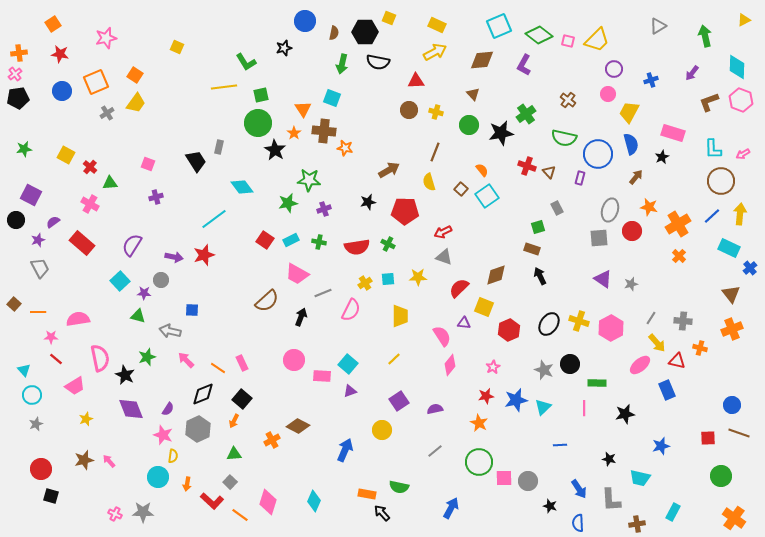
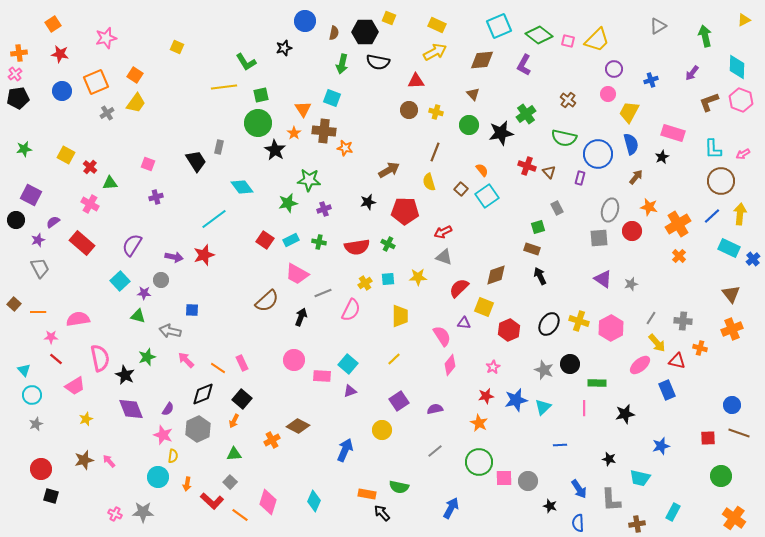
blue cross at (750, 268): moved 3 px right, 9 px up
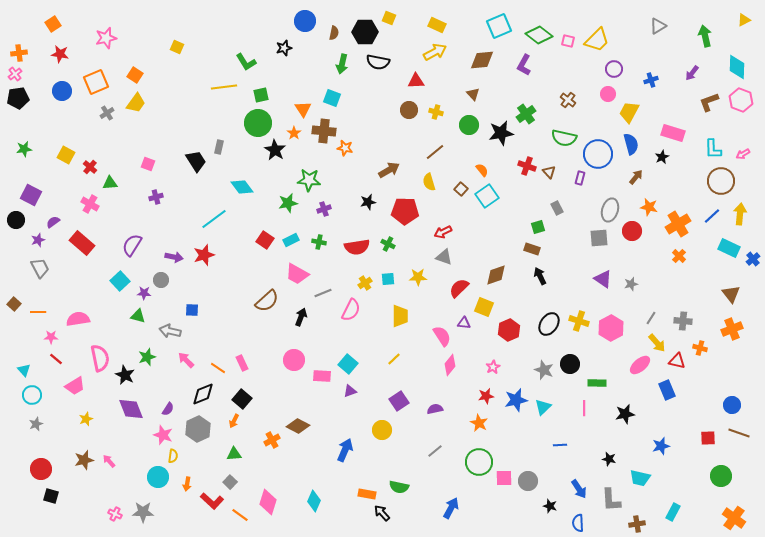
brown line at (435, 152): rotated 30 degrees clockwise
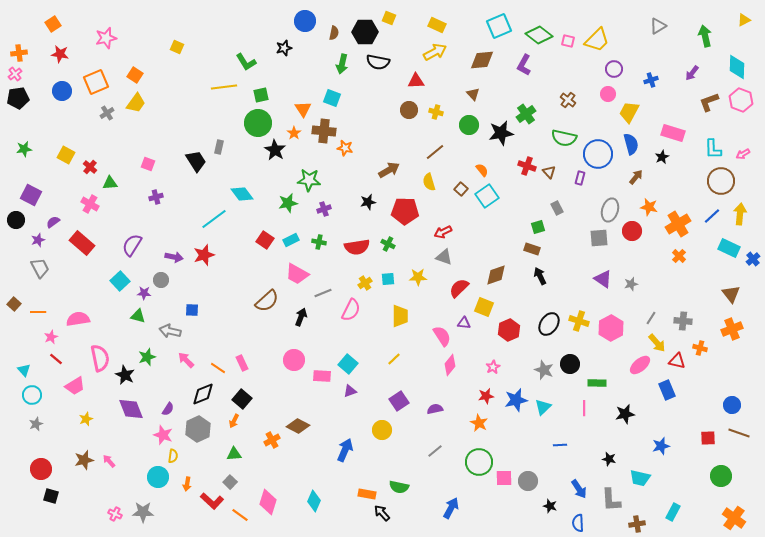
cyan diamond at (242, 187): moved 7 px down
pink star at (51, 337): rotated 24 degrees counterclockwise
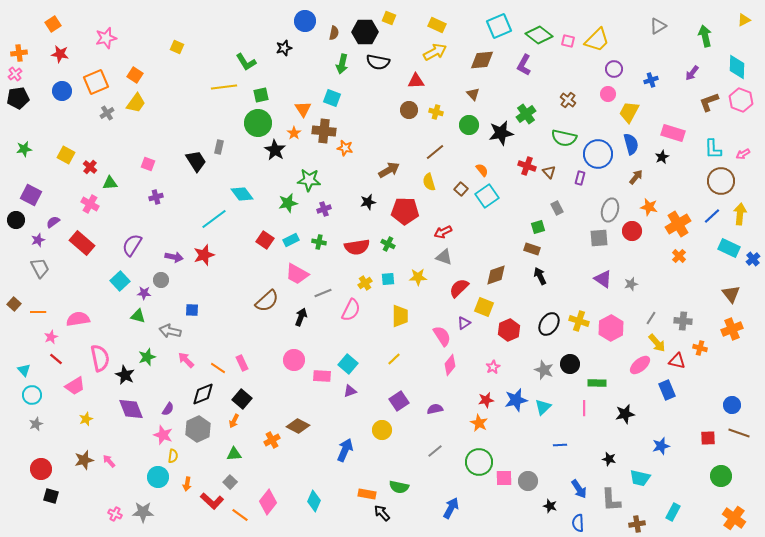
purple triangle at (464, 323): rotated 40 degrees counterclockwise
red star at (486, 396): moved 4 px down
pink diamond at (268, 502): rotated 20 degrees clockwise
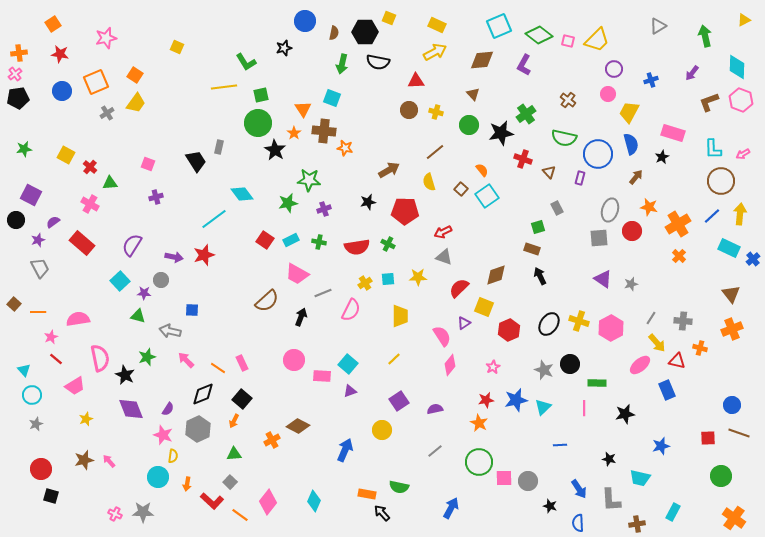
red cross at (527, 166): moved 4 px left, 7 px up
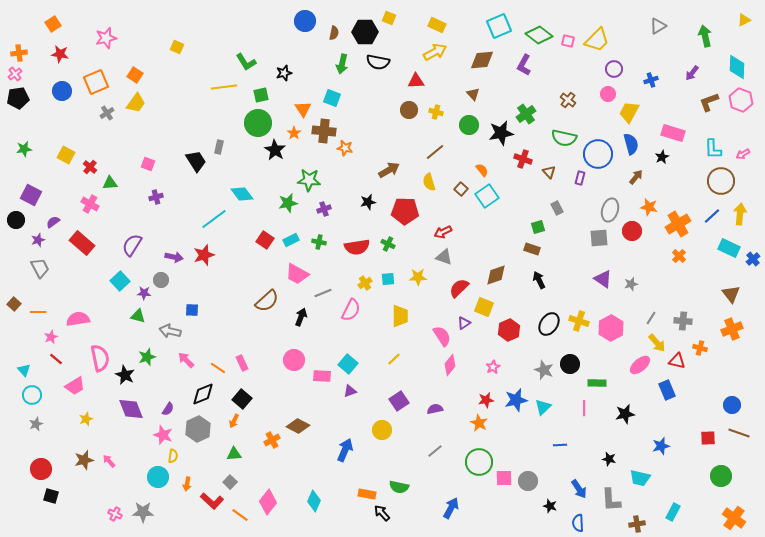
black star at (284, 48): moved 25 px down
black arrow at (540, 276): moved 1 px left, 4 px down
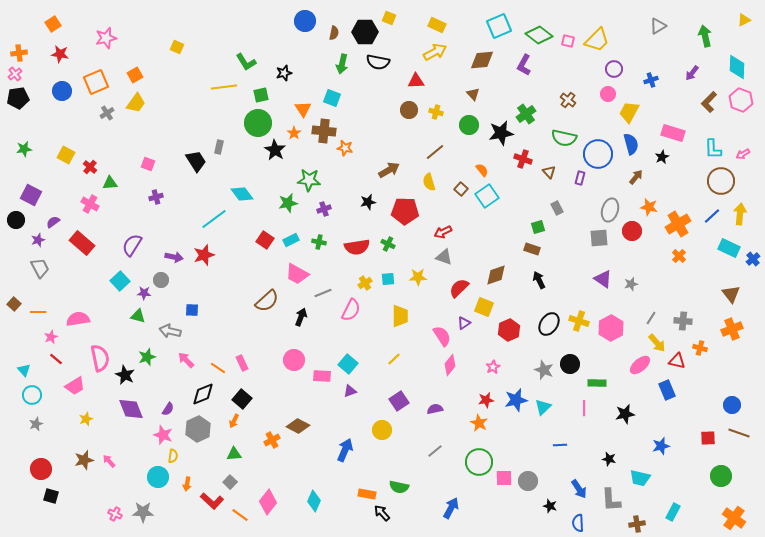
orange square at (135, 75): rotated 28 degrees clockwise
brown L-shape at (709, 102): rotated 25 degrees counterclockwise
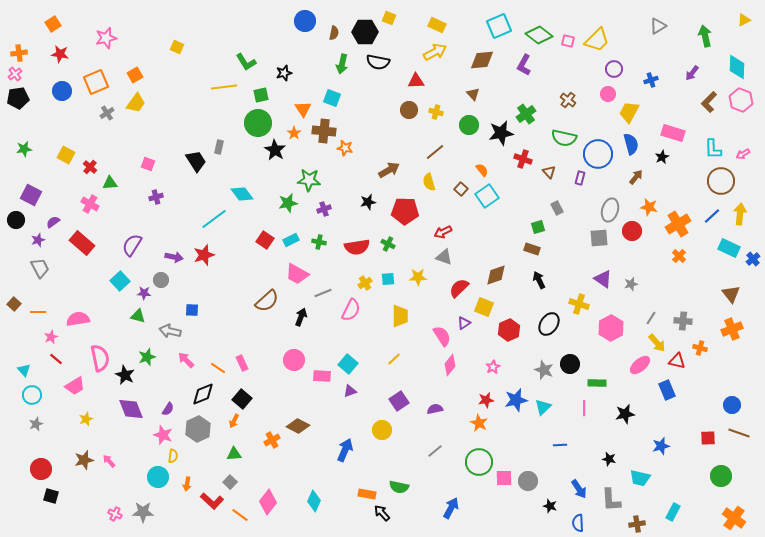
yellow cross at (579, 321): moved 17 px up
